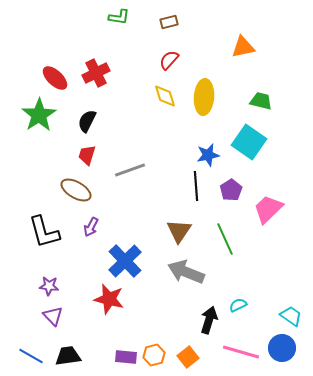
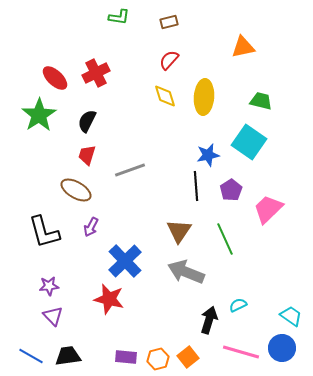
purple star: rotated 12 degrees counterclockwise
orange hexagon: moved 4 px right, 4 px down
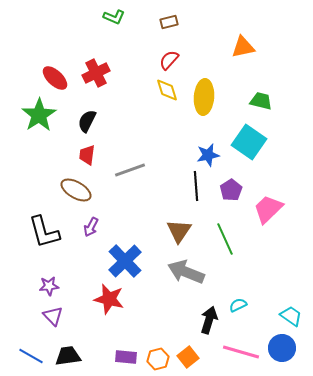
green L-shape: moved 5 px left; rotated 15 degrees clockwise
yellow diamond: moved 2 px right, 6 px up
red trapezoid: rotated 10 degrees counterclockwise
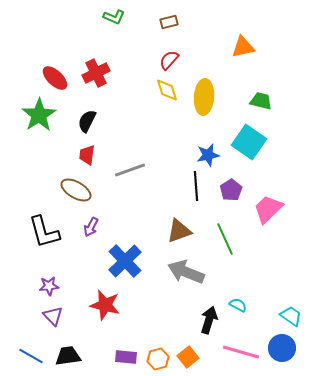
brown triangle: rotated 36 degrees clockwise
red star: moved 4 px left, 6 px down
cyan semicircle: rotated 54 degrees clockwise
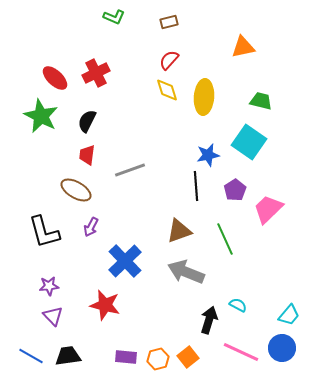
green star: moved 2 px right, 1 px down; rotated 12 degrees counterclockwise
purple pentagon: moved 4 px right
cyan trapezoid: moved 2 px left, 1 px up; rotated 95 degrees clockwise
pink line: rotated 9 degrees clockwise
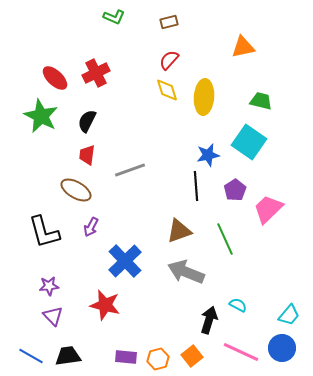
orange square: moved 4 px right, 1 px up
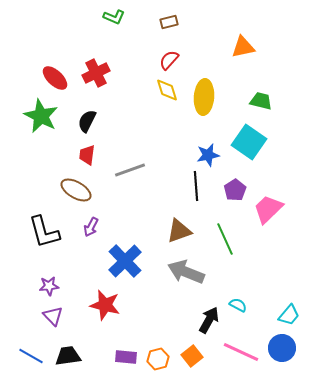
black arrow: rotated 12 degrees clockwise
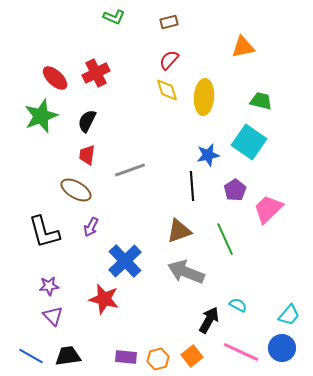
green star: rotated 24 degrees clockwise
black line: moved 4 px left
red star: moved 1 px left, 6 px up
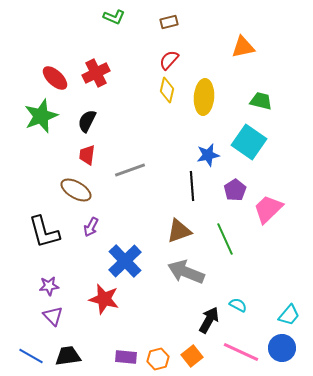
yellow diamond: rotated 30 degrees clockwise
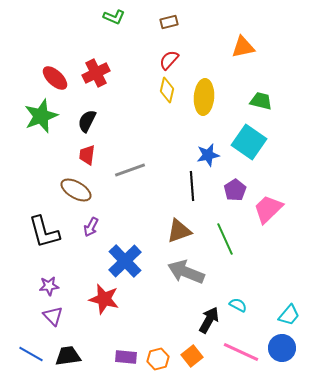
blue line: moved 2 px up
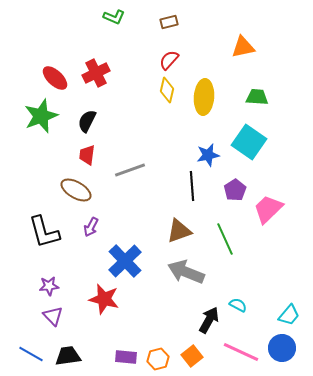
green trapezoid: moved 4 px left, 4 px up; rotated 10 degrees counterclockwise
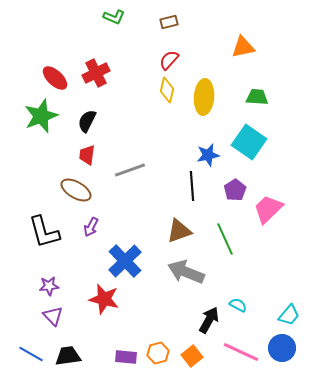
orange hexagon: moved 6 px up
